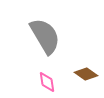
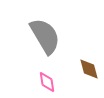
brown diamond: moved 3 px right, 5 px up; rotated 40 degrees clockwise
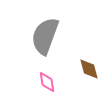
gray semicircle: rotated 129 degrees counterclockwise
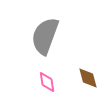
brown diamond: moved 1 px left, 9 px down
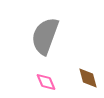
pink diamond: moved 1 px left; rotated 15 degrees counterclockwise
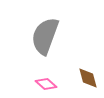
pink diamond: moved 2 px down; rotated 25 degrees counterclockwise
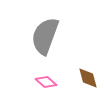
pink diamond: moved 2 px up
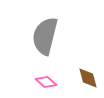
gray semicircle: rotated 6 degrees counterclockwise
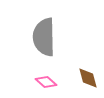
gray semicircle: moved 1 px left, 1 px down; rotated 15 degrees counterclockwise
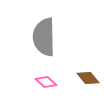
brown diamond: rotated 25 degrees counterclockwise
